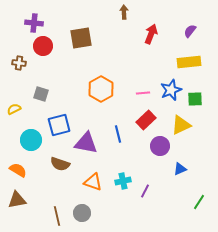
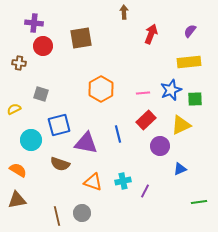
green line: rotated 49 degrees clockwise
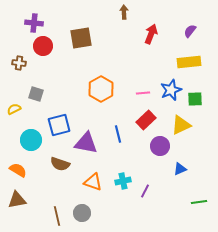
gray square: moved 5 px left
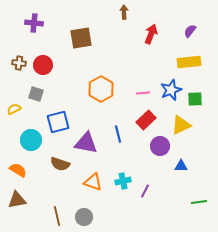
red circle: moved 19 px down
blue square: moved 1 px left, 3 px up
blue triangle: moved 1 px right, 3 px up; rotated 24 degrees clockwise
gray circle: moved 2 px right, 4 px down
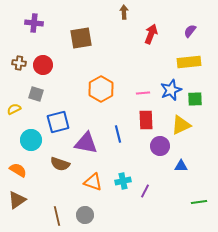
red rectangle: rotated 48 degrees counterclockwise
brown triangle: rotated 24 degrees counterclockwise
gray circle: moved 1 px right, 2 px up
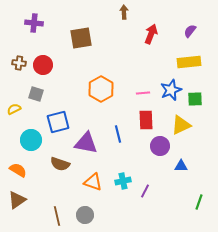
green line: rotated 63 degrees counterclockwise
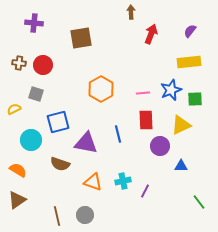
brown arrow: moved 7 px right
green line: rotated 56 degrees counterclockwise
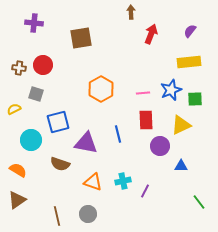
brown cross: moved 5 px down
gray circle: moved 3 px right, 1 px up
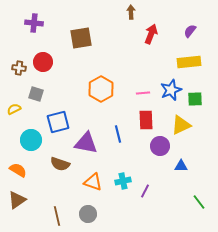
red circle: moved 3 px up
